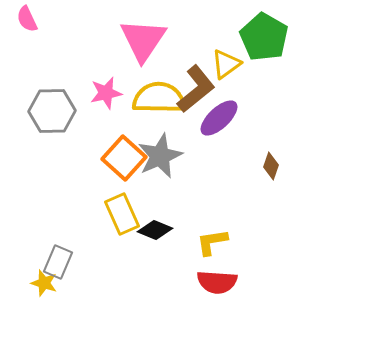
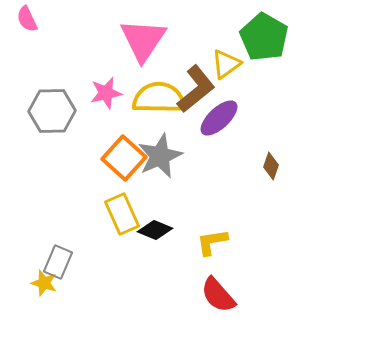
red semicircle: moved 1 px right, 13 px down; rotated 45 degrees clockwise
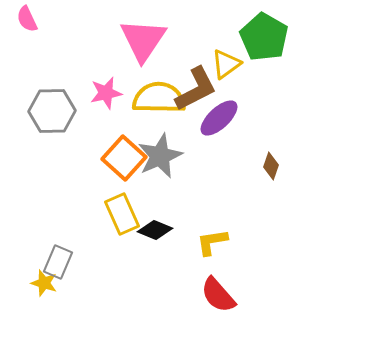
brown L-shape: rotated 12 degrees clockwise
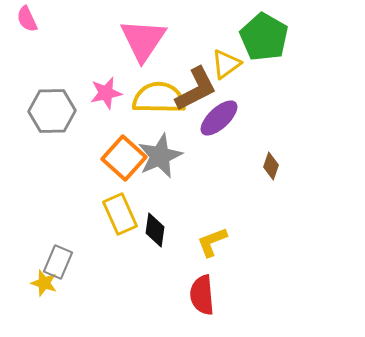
yellow rectangle: moved 2 px left
black diamond: rotated 76 degrees clockwise
yellow L-shape: rotated 12 degrees counterclockwise
red semicircle: moved 16 px left; rotated 36 degrees clockwise
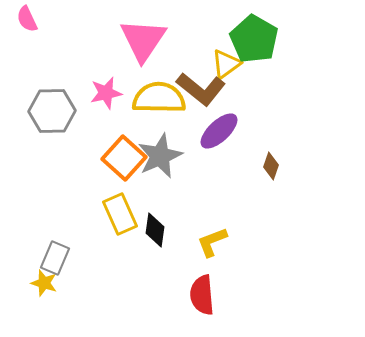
green pentagon: moved 10 px left, 2 px down
brown L-shape: moved 5 px right; rotated 66 degrees clockwise
purple ellipse: moved 13 px down
gray rectangle: moved 3 px left, 4 px up
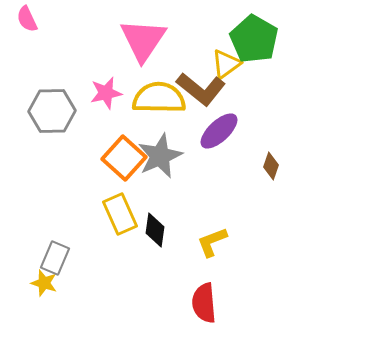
red semicircle: moved 2 px right, 8 px down
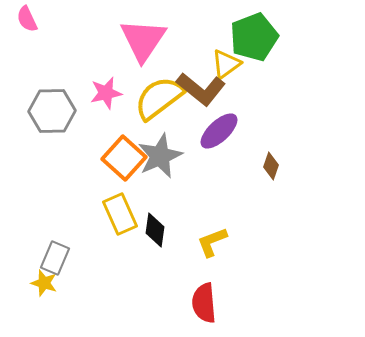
green pentagon: moved 2 px up; rotated 21 degrees clockwise
yellow semicircle: rotated 38 degrees counterclockwise
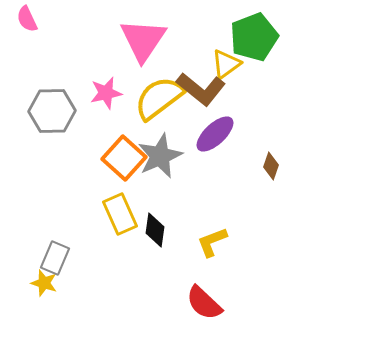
purple ellipse: moved 4 px left, 3 px down
red semicircle: rotated 42 degrees counterclockwise
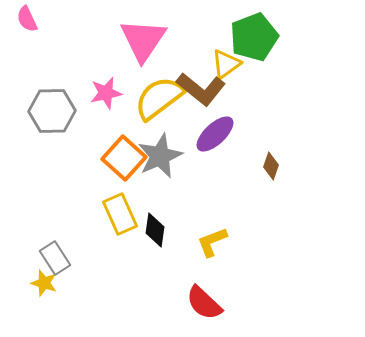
gray rectangle: rotated 56 degrees counterclockwise
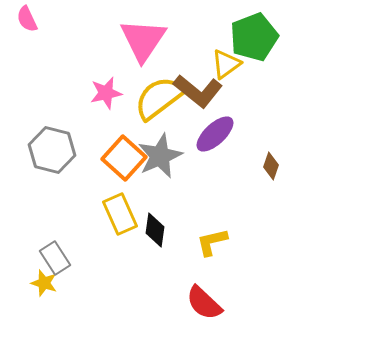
brown L-shape: moved 3 px left, 2 px down
gray hexagon: moved 39 px down; rotated 15 degrees clockwise
yellow L-shape: rotated 8 degrees clockwise
